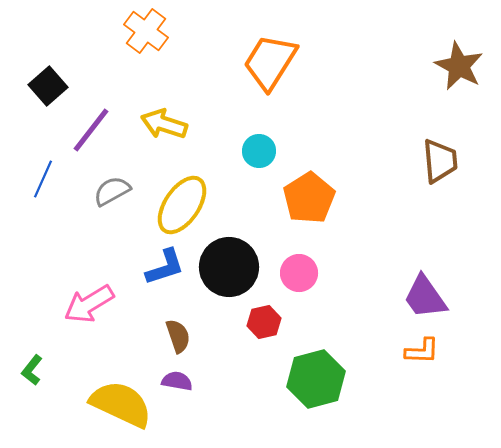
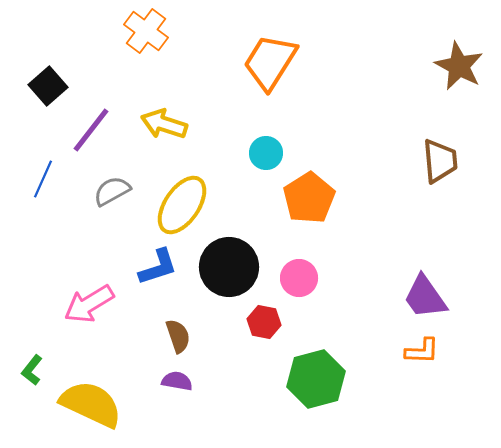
cyan circle: moved 7 px right, 2 px down
blue L-shape: moved 7 px left
pink circle: moved 5 px down
red hexagon: rotated 24 degrees clockwise
yellow semicircle: moved 30 px left
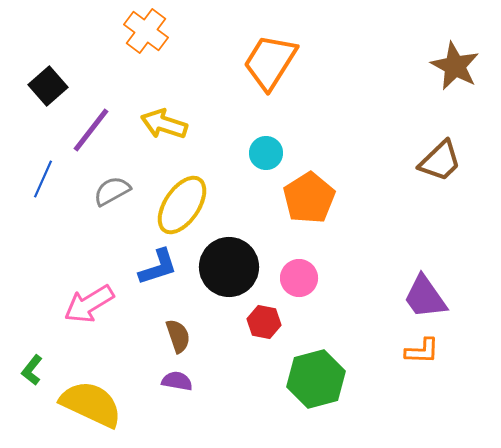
brown star: moved 4 px left
brown trapezoid: rotated 51 degrees clockwise
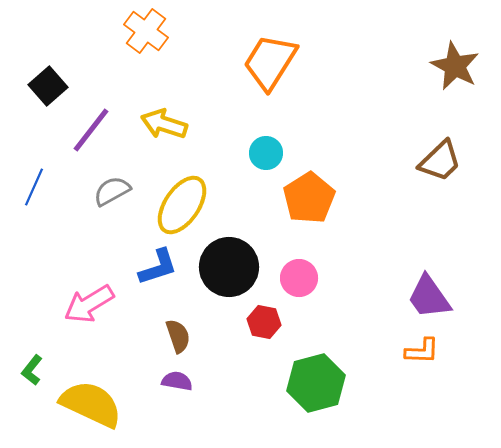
blue line: moved 9 px left, 8 px down
purple trapezoid: moved 4 px right
green hexagon: moved 4 px down
